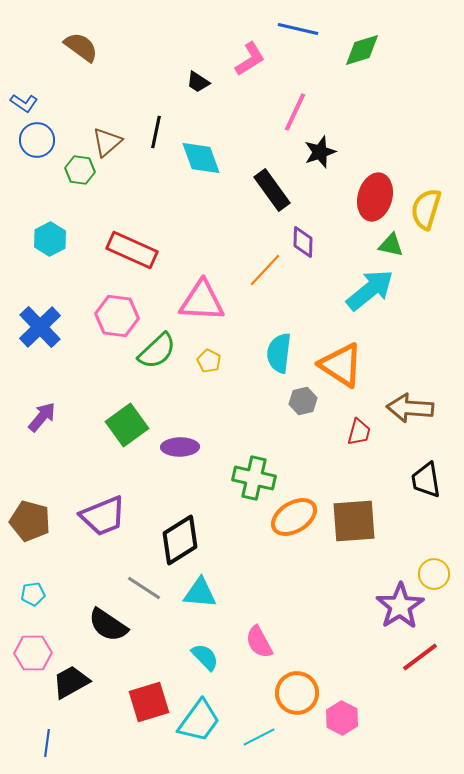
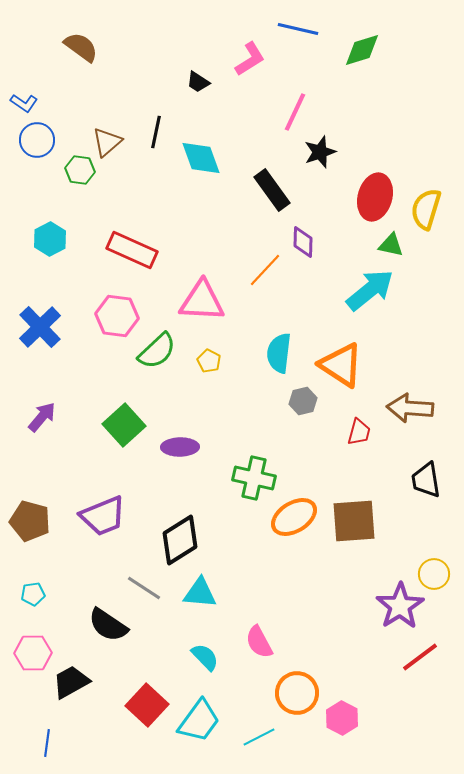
green square at (127, 425): moved 3 px left; rotated 6 degrees counterclockwise
red square at (149, 702): moved 2 px left, 3 px down; rotated 30 degrees counterclockwise
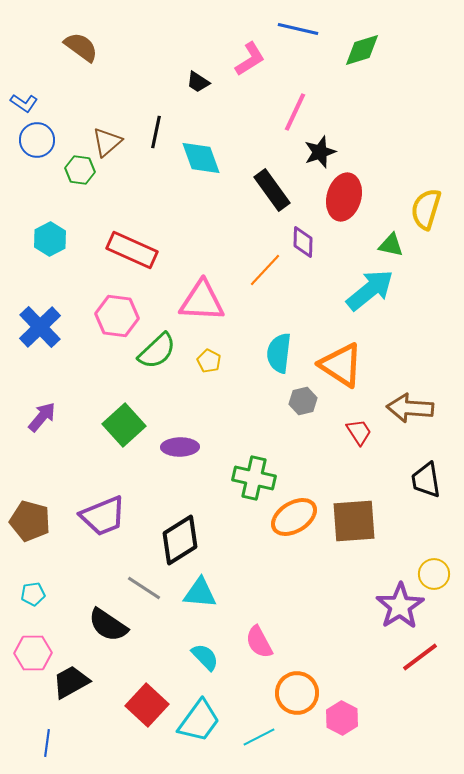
red ellipse at (375, 197): moved 31 px left
red trapezoid at (359, 432): rotated 48 degrees counterclockwise
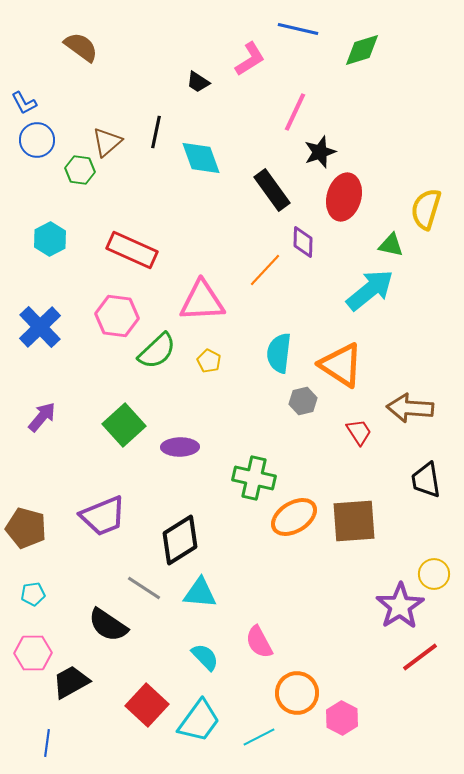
blue L-shape at (24, 103): rotated 28 degrees clockwise
pink triangle at (202, 301): rotated 6 degrees counterclockwise
brown pentagon at (30, 521): moved 4 px left, 7 px down
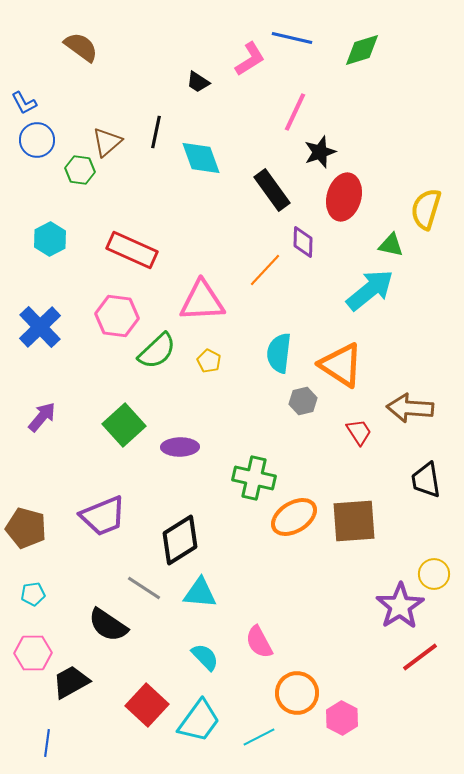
blue line at (298, 29): moved 6 px left, 9 px down
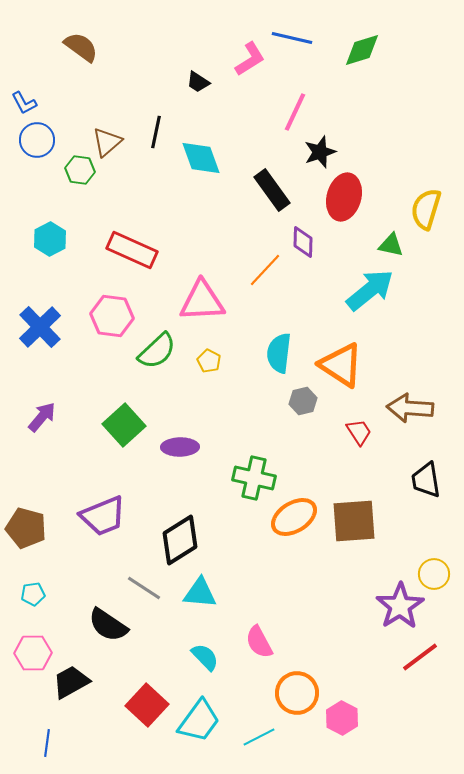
pink hexagon at (117, 316): moved 5 px left
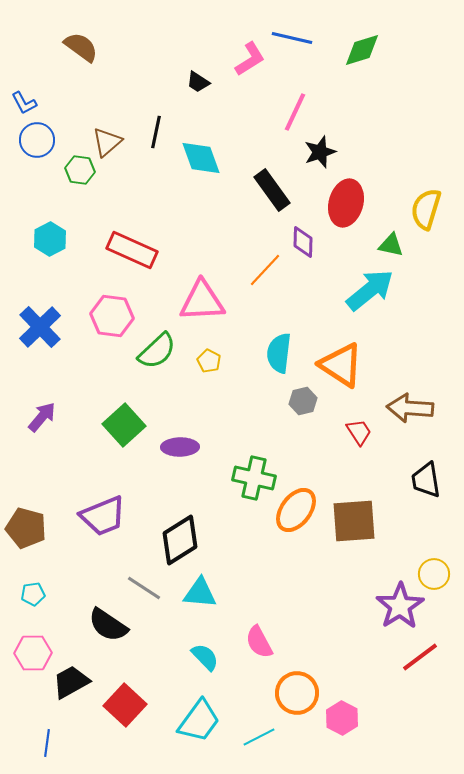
red ellipse at (344, 197): moved 2 px right, 6 px down
orange ellipse at (294, 517): moved 2 px right, 7 px up; rotated 21 degrees counterclockwise
red square at (147, 705): moved 22 px left
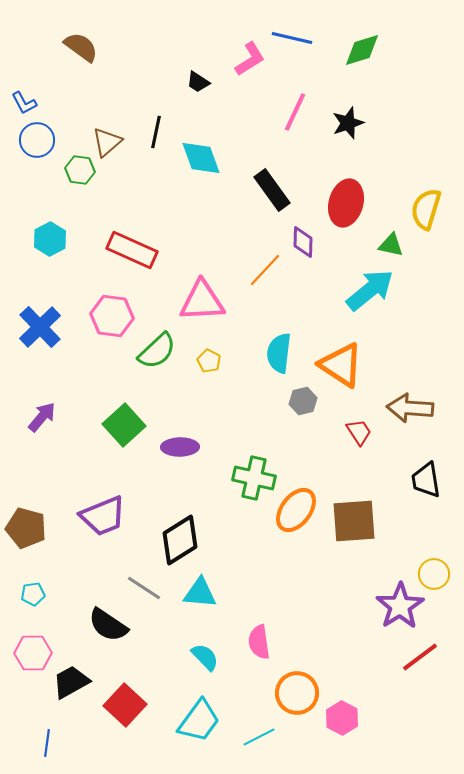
black star at (320, 152): moved 28 px right, 29 px up
pink semicircle at (259, 642): rotated 20 degrees clockwise
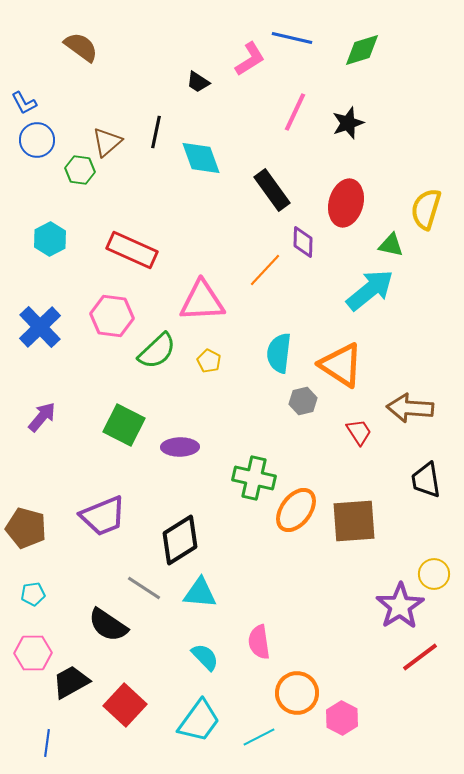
green square at (124, 425): rotated 21 degrees counterclockwise
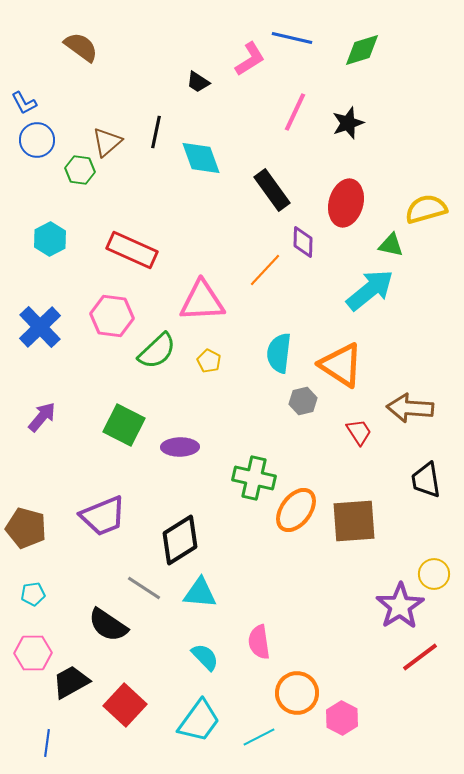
yellow semicircle at (426, 209): rotated 57 degrees clockwise
